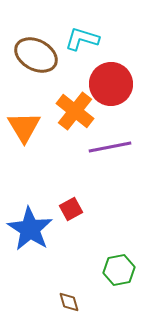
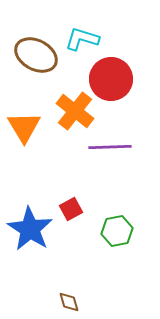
red circle: moved 5 px up
purple line: rotated 9 degrees clockwise
green hexagon: moved 2 px left, 39 px up
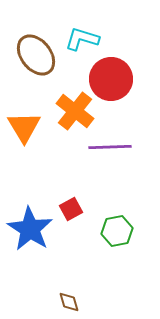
brown ellipse: rotated 24 degrees clockwise
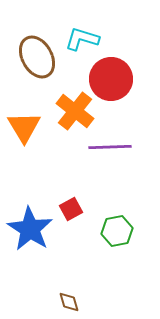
brown ellipse: moved 1 px right, 2 px down; rotated 9 degrees clockwise
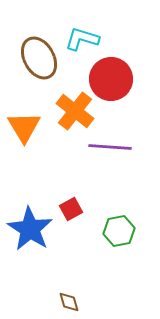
brown ellipse: moved 2 px right, 1 px down
purple line: rotated 6 degrees clockwise
green hexagon: moved 2 px right
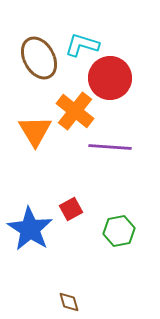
cyan L-shape: moved 6 px down
red circle: moved 1 px left, 1 px up
orange triangle: moved 11 px right, 4 px down
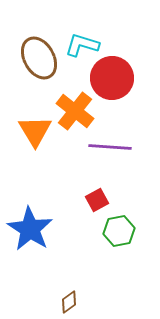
red circle: moved 2 px right
red square: moved 26 px right, 9 px up
brown diamond: rotated 70 degrees clockwise
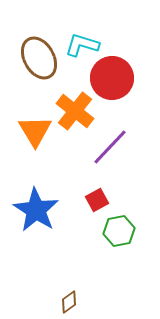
purple line: rotated 51 degrees counterclockwise
blue star: moved 6 px right, 19 px up
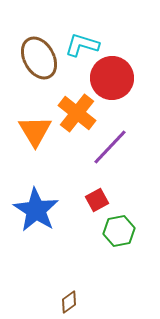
orange cross: moved 2 px right, 2 px down
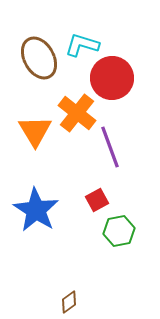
purple line: rotated 63 degrees counterclockwise
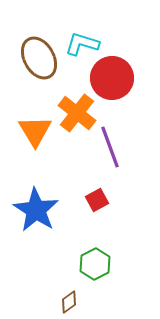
cyan L-shape: moved 1 px up
green hexagon: moved 24 px left, 33 px down; rotated 16 degrees counterclockwise
